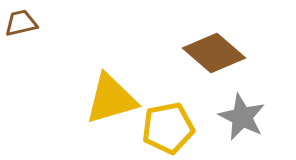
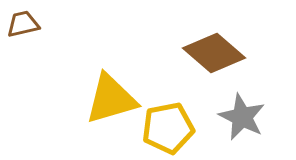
brown trapezoid: moved 2 px right, 1 px down
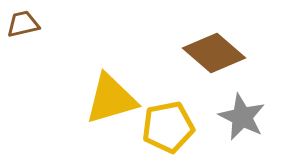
yellow pentagon: moved 1 px up
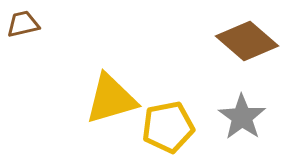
brown diamond: moved 33 px right, 12 px up
gray star: rotated 9 degrees clockwise
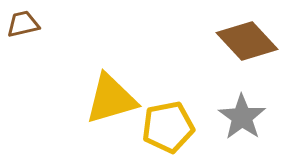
brown diamond: rotated 6 degrees clockwise
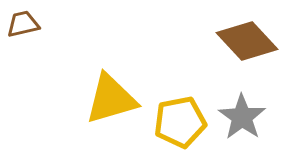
yellow pentagon: moved 12 px right, 5 px up
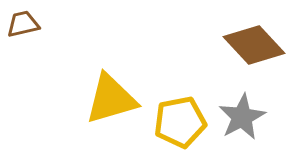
brown diamond: moved 7 px right, 4 px down
gray star: rotated 9 degrees clockwise
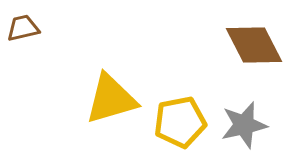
brown trapezoid: moved 4 px down
brown diamond: rotated 16 degrees clockwise
gray star: moved 2 px right, 8 px down; rotated 15 degrees clockwise
